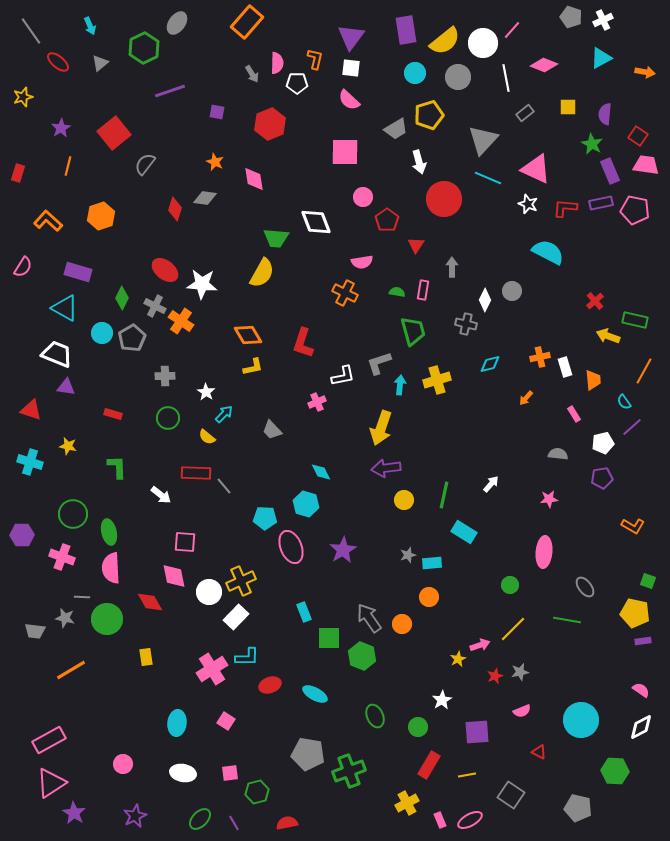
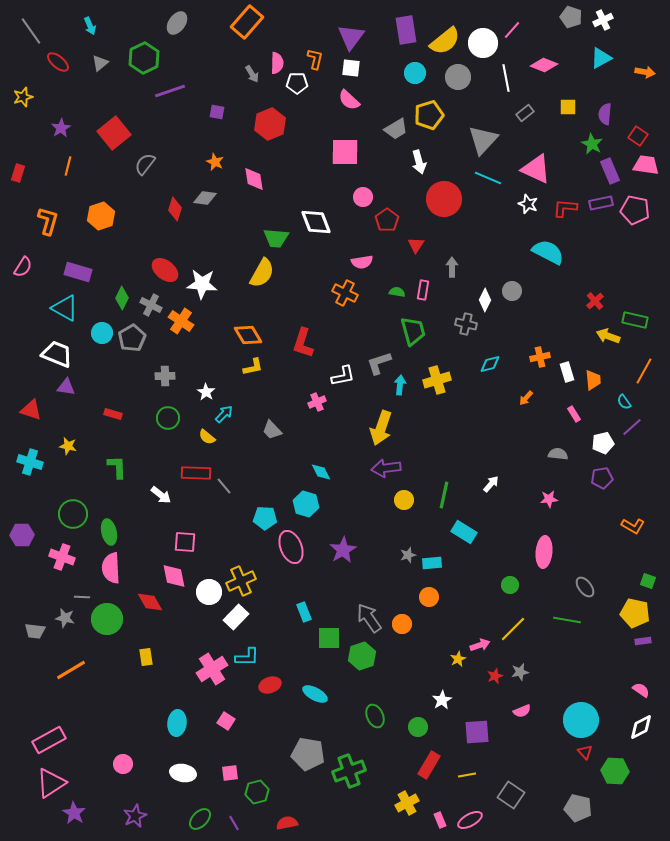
green hexagon at (144, 48): moved 10 px down
orange L-shape at (48, 221): rotated 64 degrees clockwise
gray cross at (155, 306): moved 4 px left, 1 px up
white rectangle at (565, 367): moved 2 px right, 5 px down
green hexagon at (362, 656): rotated 20 degrees clockwise
red triangle at (539, 752): moved 46 px right; rotated 21 degrees clockwise
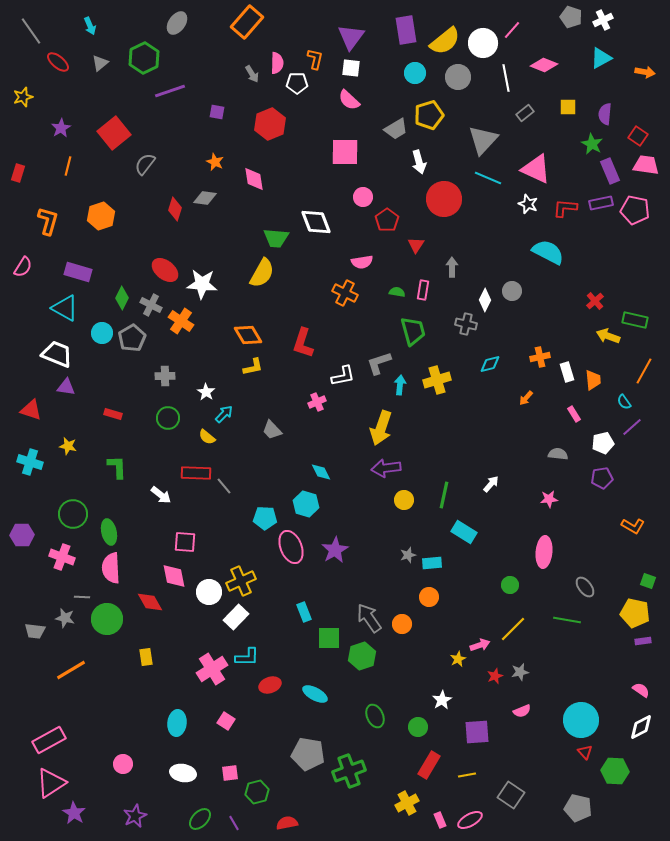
purple star at (343, 550): moved 8 px left
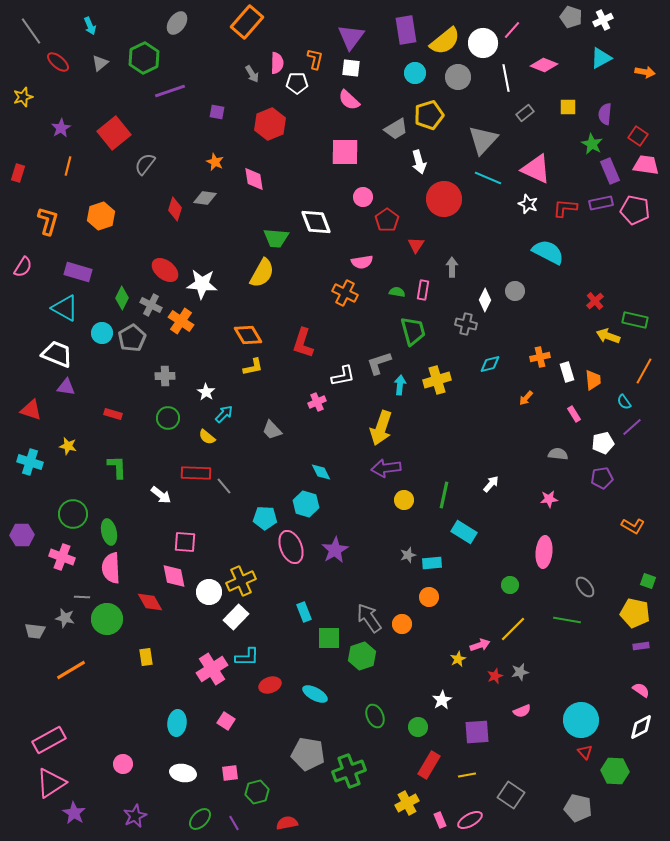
gray circle at (512, 291): moved 3 px right
purple rectangle at (643, 641): moved 2 px left, 5 px down
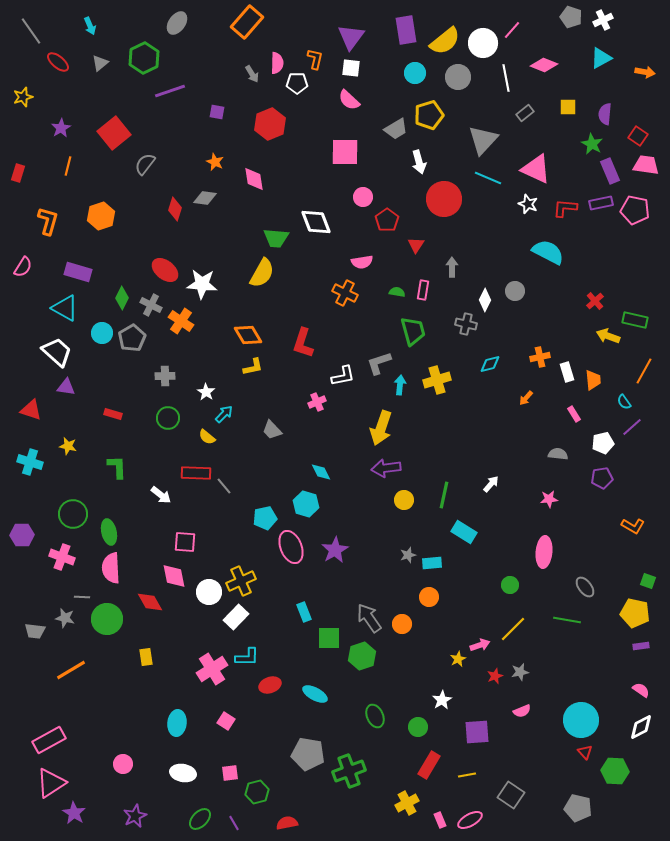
white trapezoid at (57, 354): moved 2 px up; rotated 20 degrees clockwise
cyan pentagon at (265, 518): rotated 15 degrees counterclockwise
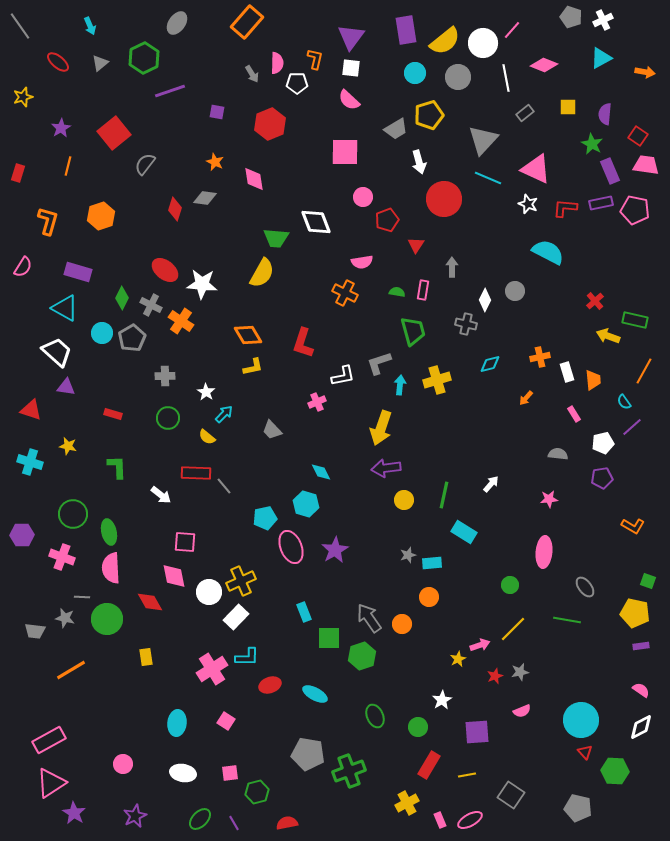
gray line at (31, 31): moved 11 px left, 5 px up
red pentagon at (387, 220): rotated 15 degrees clockwise
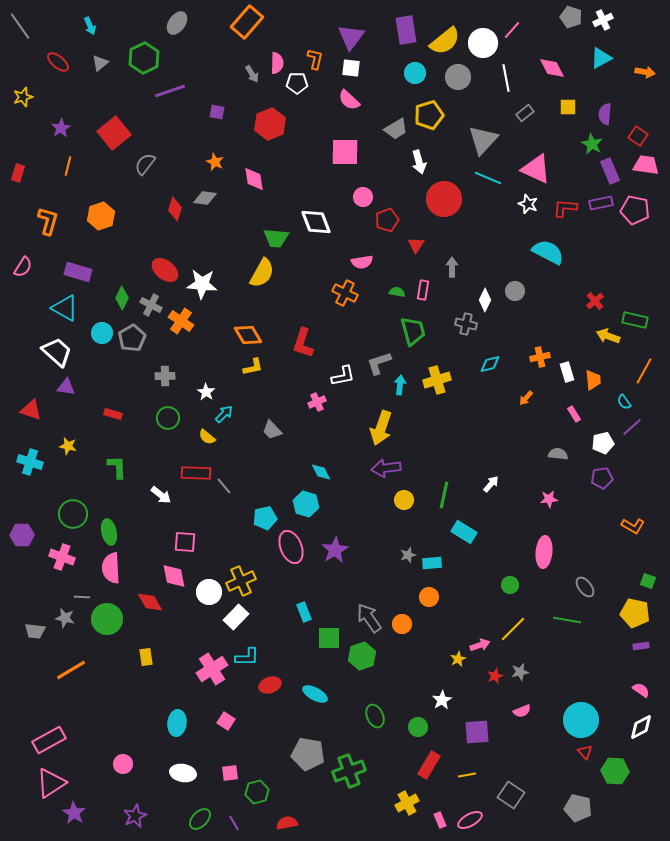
pink diamond at (544, 65): moved 8 px right, 3 px down; rotated 40 degrees clockwise
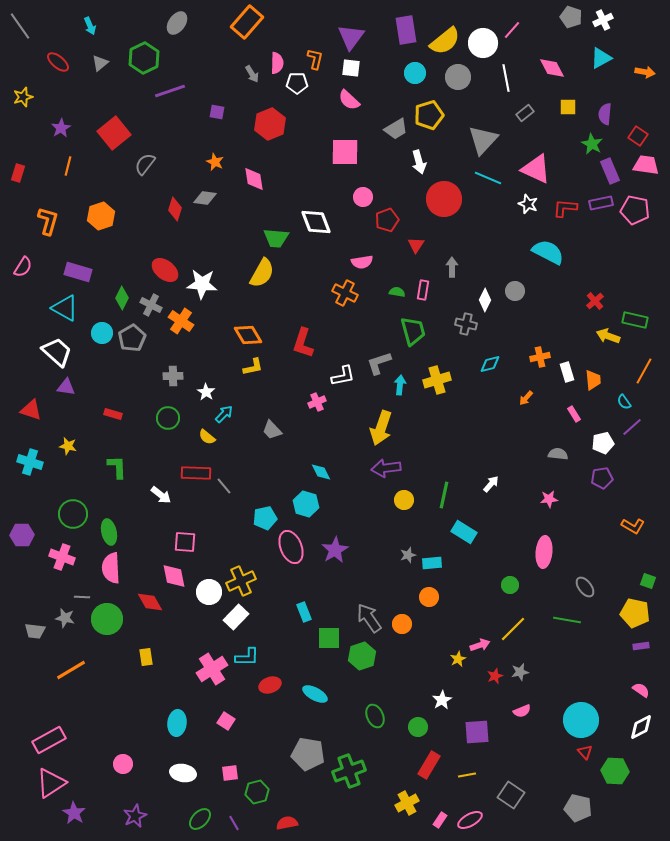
gray cross at (165, 376): moved 8 px right
pink rectangle at (440, 820): rotated 56 degrees clockwise
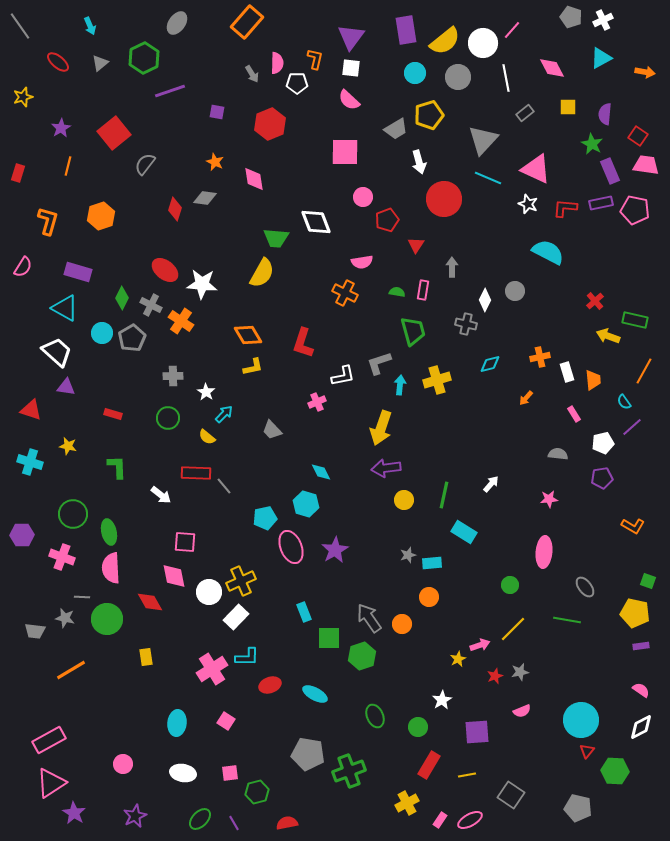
red triangle at (585, 752): moved 2 px right, 1 px up; rotated 21 degrees clockwise
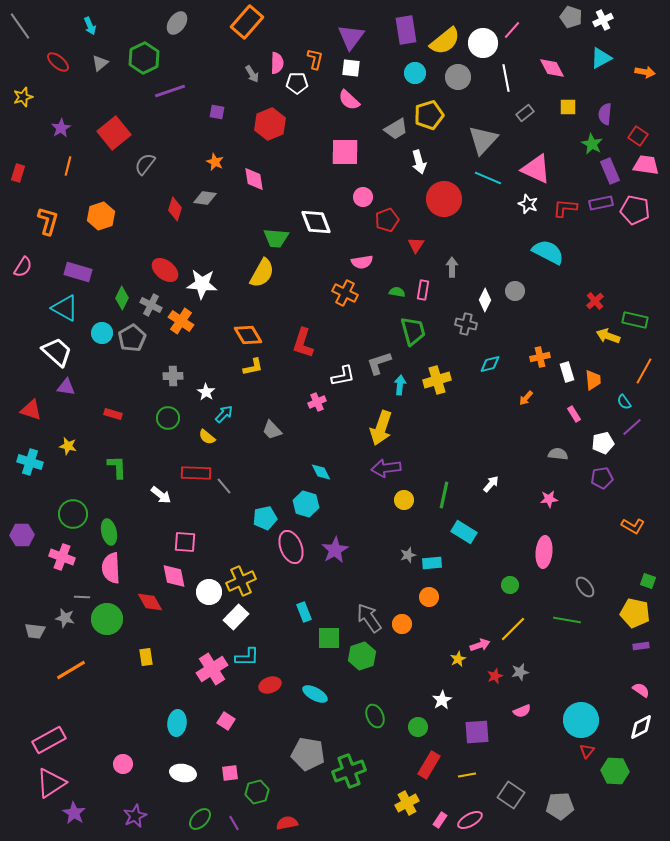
gray pentagon at (578, 808): moved 18 px left, 2 px up; rotated 16 degrees counterclockwise
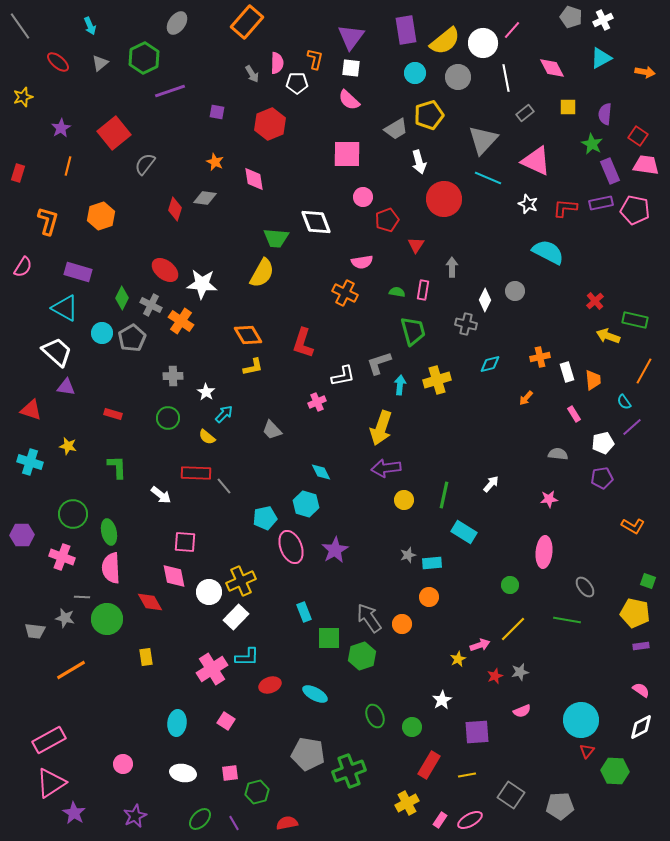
pink square at (345, 152): moved 2 px right, 2 px down
pink triangle at (536, 169): moved 8 px up
green circle at (418, 727): moved 6 px left
